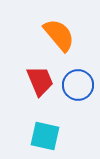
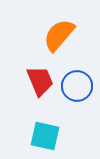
orange semicircle: rotated 99 degrees counterclockwise
blue circle: moved 1 px left, 1 px down
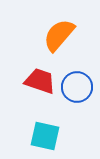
red trapezoid: rotated 48 degrees counterclockwise
blue circle: moved 1 px down
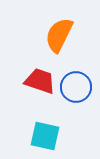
orange semicircle: rotated 15 degrees counterclockwise
blue circle: moved 1 px left
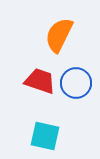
blue circle: moved 4 px up
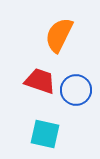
blue circle: moved 7 px down
cyan square: moved 2 px up
